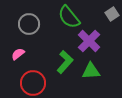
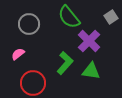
gray square: moved 1 px left, 3 px down
green L-shape: moved 1 px down
green triangle: rotated 12 degrees clockwise
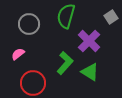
green semicircle: moved 3 px left, 1 px up; rotated 55 degrees clockwise
green triangle: moved 1 px left, 1 px down; rotated 24 degrees clockwise
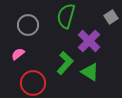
gray circle: moved 1 px left, 1 px down
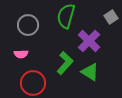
pink semicircle: moved 3 px right; rotated 144 degrees counterclockwise
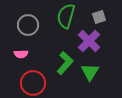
gray square: moved 12 px left; rotated 16 degrees clockwise
green triangle: rotated 30 degrees clockwise
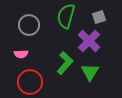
gray circle: moved 1 px right
red circle: moved 3 px left, 1 px up
